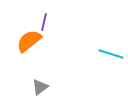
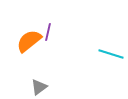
purple line: moved 4 px right, 10 px down
gray triangle: moved 1 px left
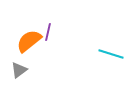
gray triangle: moved 20 px left, 17 px up
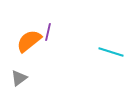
cyan line: moved 2 px up
gray triangle: moved 8 px down
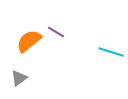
purple line: moved 8 px right; rotated 72 degrees counterclockwise
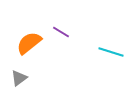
purple line: moved 5 px right
orange semicircle: moved 2 px down
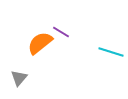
orange semicircle: moved 11 px right
gray triangle: rotated 12 degrees counterclockwise
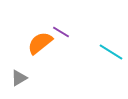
cyan line: rotated 15 degrees clockwise
gray triangle: rotated 18 degrees clockwise
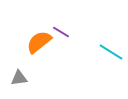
orange semicircle: moved 1 px left, 1 px up
gray triangle: rotated 24 degrees clockwise
